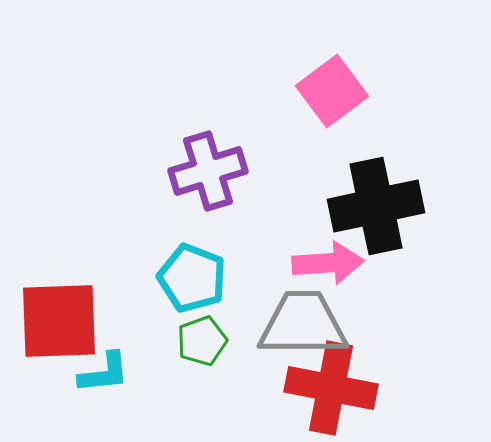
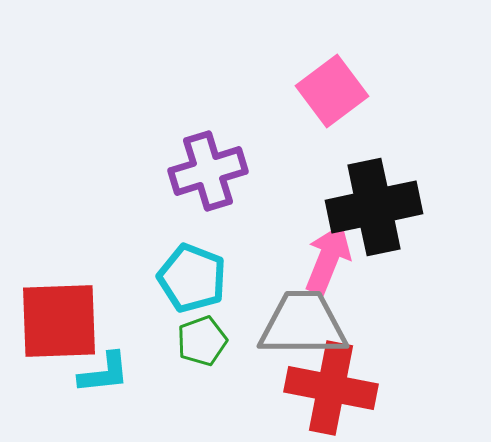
black cross: moved 2 px left, 1 px down
pink arrow: moved 4 px up; rotated 64 degrees counterclockwise
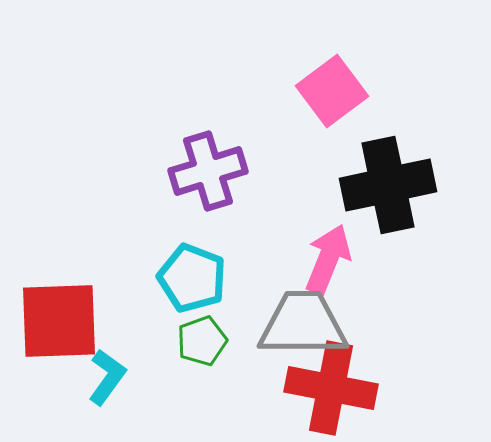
black cross: moved 14 px right, 22 px up
cyan L-shape: moved 3 px right, 4 px down; rotated 48 degrees counterclockwise
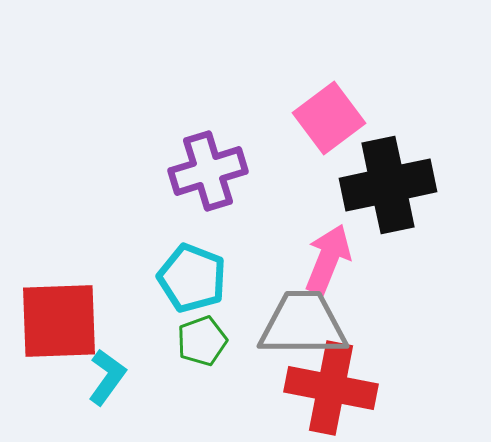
pink square: moved 3 px left, 27 px down
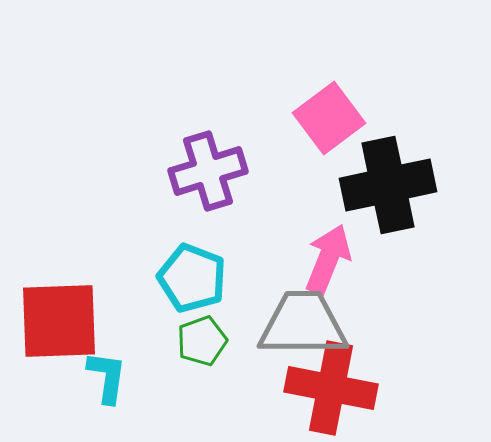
cyan L-shape: rotated 28 degrees counterclockwise
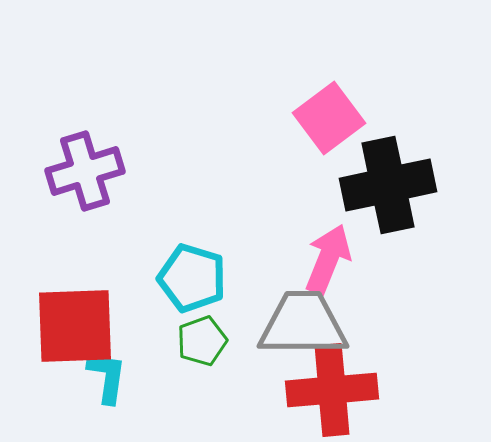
purple cross: moved 123 px left
cyan pentagon: rotated 4 degrees counterclockwise
red square: moved 16 px right, 5 px down
red cross: moved 1 px right, 2 px down; rotated 16 degrees counterclockwise
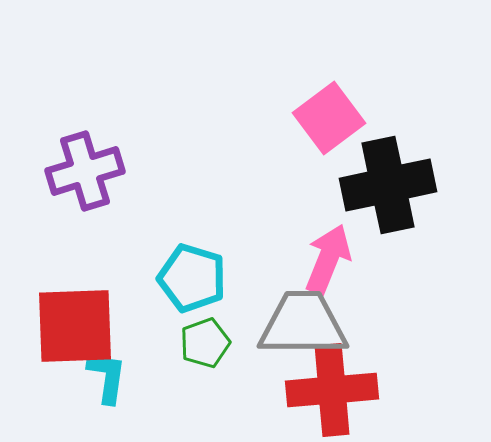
green pentagon: moved 3 px right, 2 px down
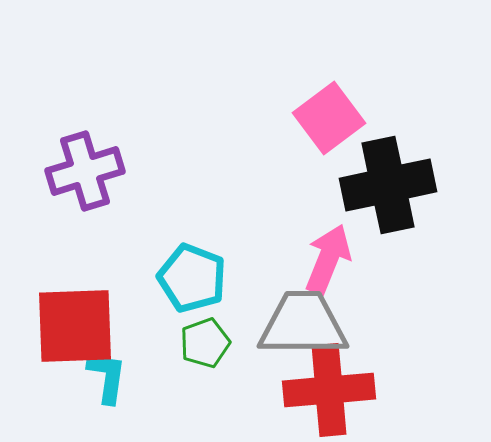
cyan pentagon: rotated 4 degrees clockwise
red cross: moved 3 px left
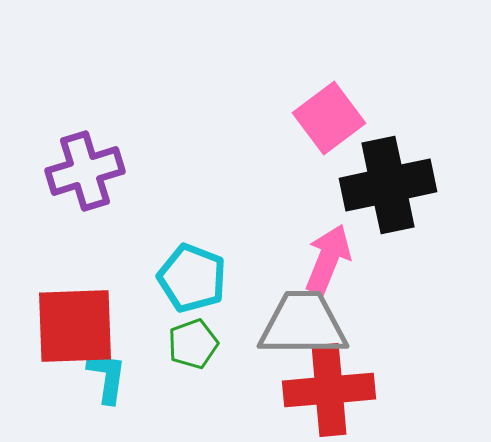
green pentagon: moved 12 px left, 1 px down
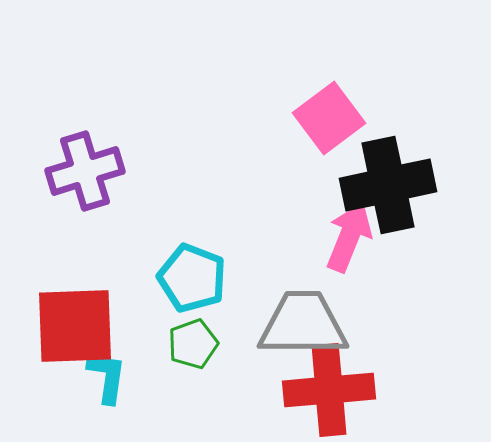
pink arrow: moved 21 px right, 22 px up
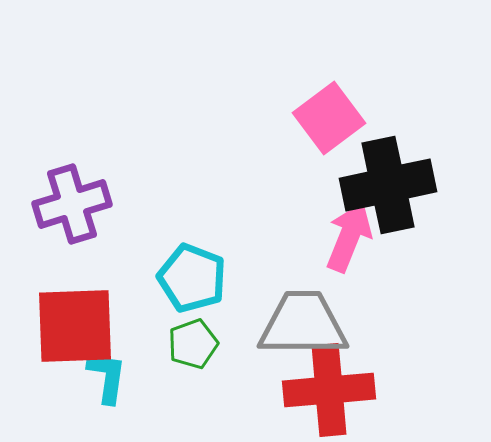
purple cross: moved 13 px left, 33 px down
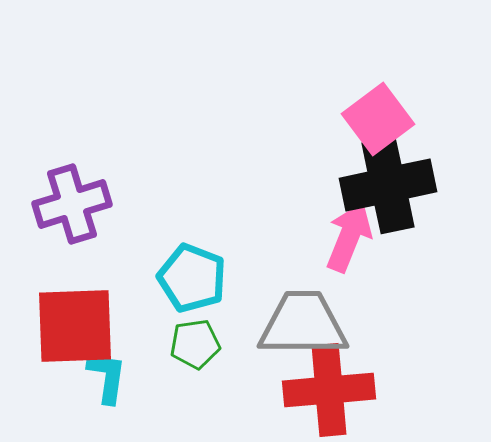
pink square: moved 49 px right, 1 px down
green pentagon: moved 2 px right; rotated 12 degrees clockwise
